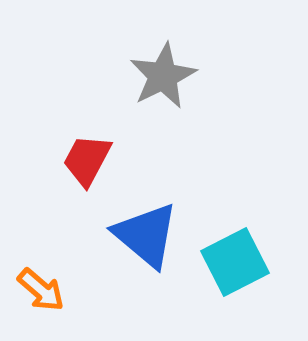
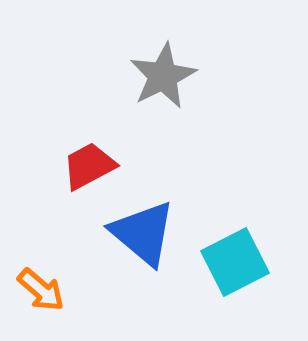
red trapezoid: moved 2 px right, 6 px down; rotated 34 degrees clockwise
blue triangle: moved 3 px left, 2 px up
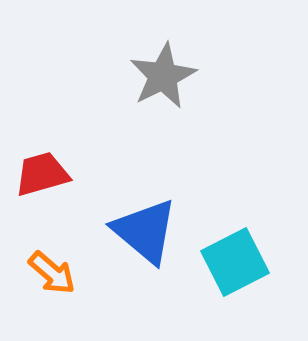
red trapezoid: moved 47 px left, 8 px down; rotated 12 degrees clockwise
blue triangle: moved 2 px right, 2 px up
orange arrow: moved 11 px right, 17 px up
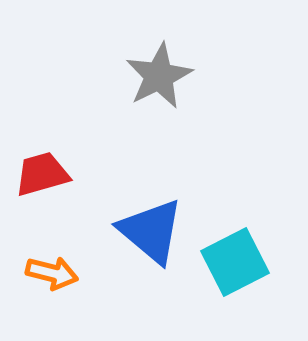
gray star: moved 4 px left
blue triangle: moved 6 px right
orange arrow: rotated 27 degrees counterclockwise
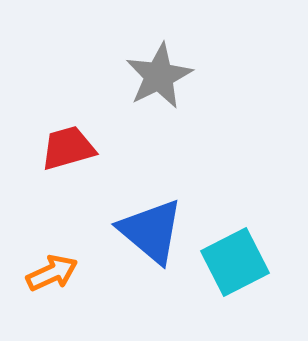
red trapezoid: moved 26 px right, 26 px up
orange arrow: rotated 39 degrees counterclockwise
